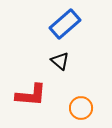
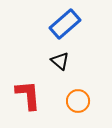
red L-shape: moved 3 px left; rotated 100 degrees counterclockwise
orange circle: moved 3 px left, 7 px up
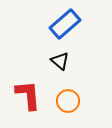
orange circle: moved 10 px left
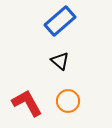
blue rectangle: moved 5 px left, 3 px up
red L-shape: moved 1 px left, 8 px down; rotated 24 degrees counterclockwise
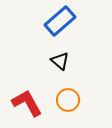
orange circle: moved 1 px up
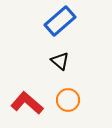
red L-shape: rotated 20 degrees counterclockwise
